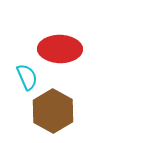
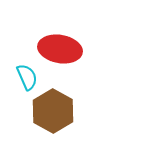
red ellipse: rotated 9 degrees clockwise
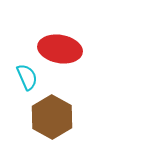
brown hexagon: moved 1 px left, 6 px down
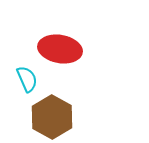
cyan semicircle: moved 2 px down
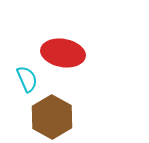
red ellipse: moved 3 px right, 4 px down
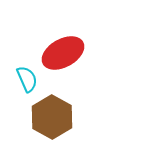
red ellipse: rotated 39 degrees counterclockwise
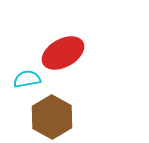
cyan semicircle: rotated 76 degrees counterclockwise
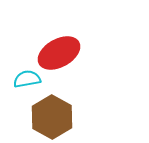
red ellipse: moved 4 px left
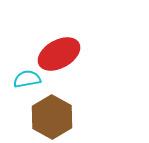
red ellipse: moved 1 px down
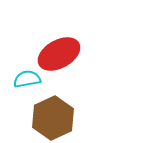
brown hexagon: moved 1 px right, 1 px down; rotated 6 degrees clockwise
